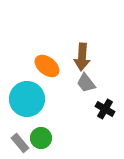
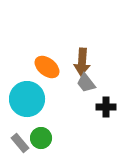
brown arrow: moved 5 px down
orange ellipse: moved 1 px down
black cross: moved 1 px right, 2 px up; rotated 30 degrees counterclockwise
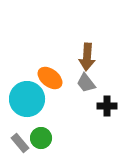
brown arrow: moved 5 px right, 5 px up
orange ellipse: moved 3 px right, 11 px down
black cross: moved 1 px right, 1 px up
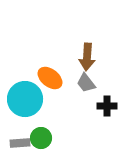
cyan circle: moved 2 px left
gray rectangle: rotated 54 degrees counterclockwise
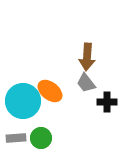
orange ellipse: moved 13 px down
cyan circle: moved 2 px left, 2 px down
black cross: moved 4 px up
gray rectangle: moved 4 px left, 5 px up
